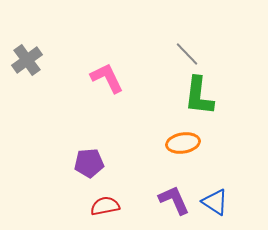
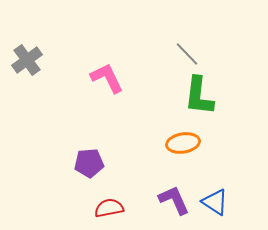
red semicircle: moved 4 px right, 2 px down
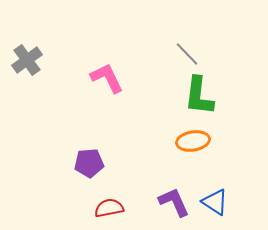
orange ellipse: moved 10 px right, 2 px up
purple L-shape: moved 2 px down
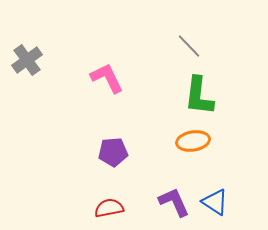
gray line: moved 2 px right, 8 px up
purple pentagon: moved 24 px right, 11 px up
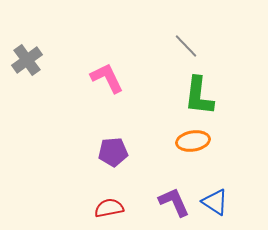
gray line: moved 3 px left
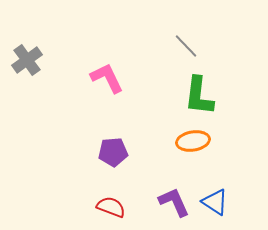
red semicircle: moved 2 px right, 1 px up; rotated 32 degrees clockwise
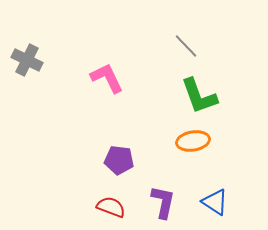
gray cross: rotated 28 degrees counterclockwise
green L-shape: rotated 27 degrees counterclockwise
purple pentagon: moved 6 px right, 8 px down; rotated 12 degrees clockwise
purple L-shape: moved 11 px left; rotated 36 degrees clockwise
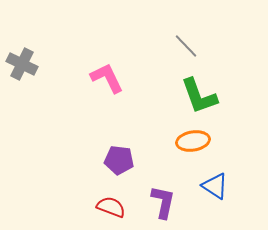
gray cross: moved 5 px left, 4 px down
blue triangle: moved 16 px up
